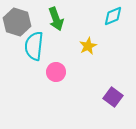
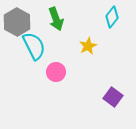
cyan diamond: moved 1 px left, 1 px down; rotated 30 degrees counterclockwise
gray hexagon: rotated 12 degrees clockwise
cyan semicircle: rotated 148 degrees clockwise
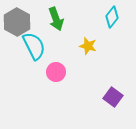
yellow star: rotated 30 degrees counterclockwise
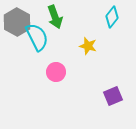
green arrow: moved 1 px left, 2 px up
cyan semicircle: moved 3 px right, 9 px up
purple square: moved 1 px up; rotated 30 degrees clockwise
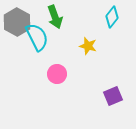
pink circle: moved 1 px right, 2 px down
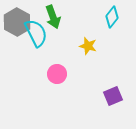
green arrow: moved 2 px left
cyan semicircle: moved 1 px left, 4 px up
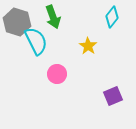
gray hexagon: rotated 12 degrees counterclockwise
cyan semicircle: moved 8 px down
yellow star: rotated 18 degrees clockwise
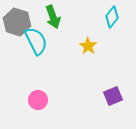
pink circle: moved 19 px left, 26 px down
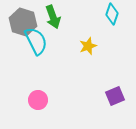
cyan diamond: moved 3 px up; rotated 20 degrees counterclockwise
gray hexagon: moved 6 px right
yellow star: rotated 18 degrees clockwise
purple square: moved 2 px right
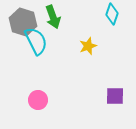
purple square: rotated 24 degrees clockwise
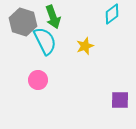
cyan diamond: rotated 35 degrees clockwise
cyan semicircle: moved 9 px right
yellow star: moved 3 px left
purple square: moved 5 px right, 4 px down
pink circle: moved 20 px up
